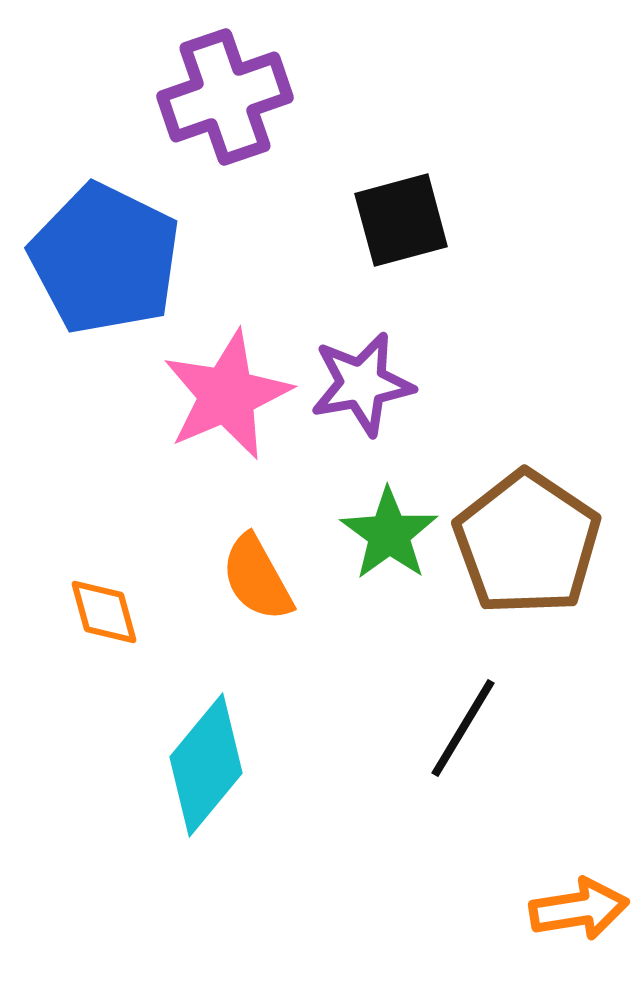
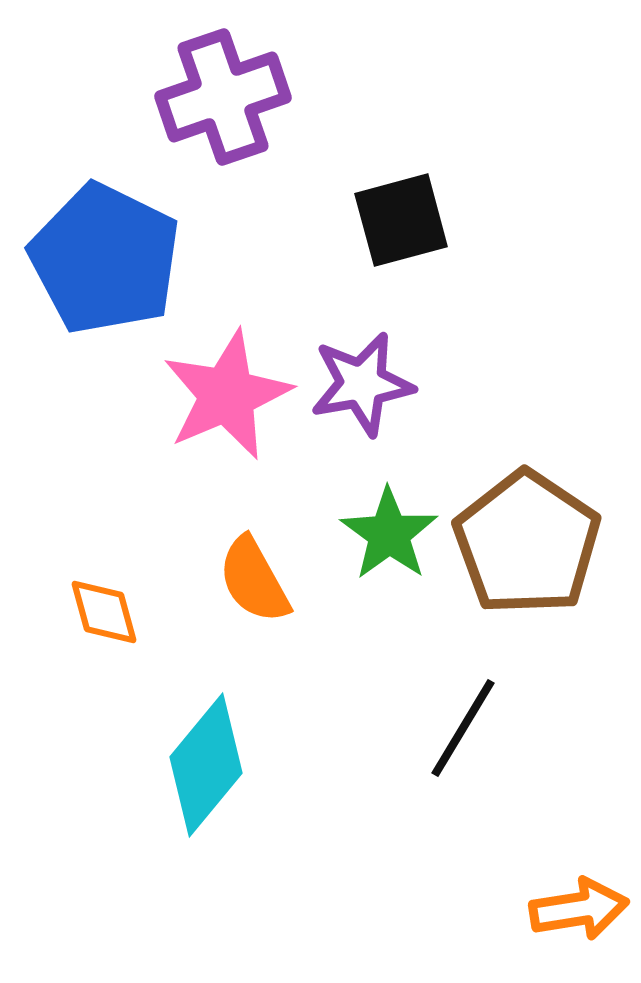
purple cross: moved 2 px left
orange semicircle: moved 3 px left, 2 px down
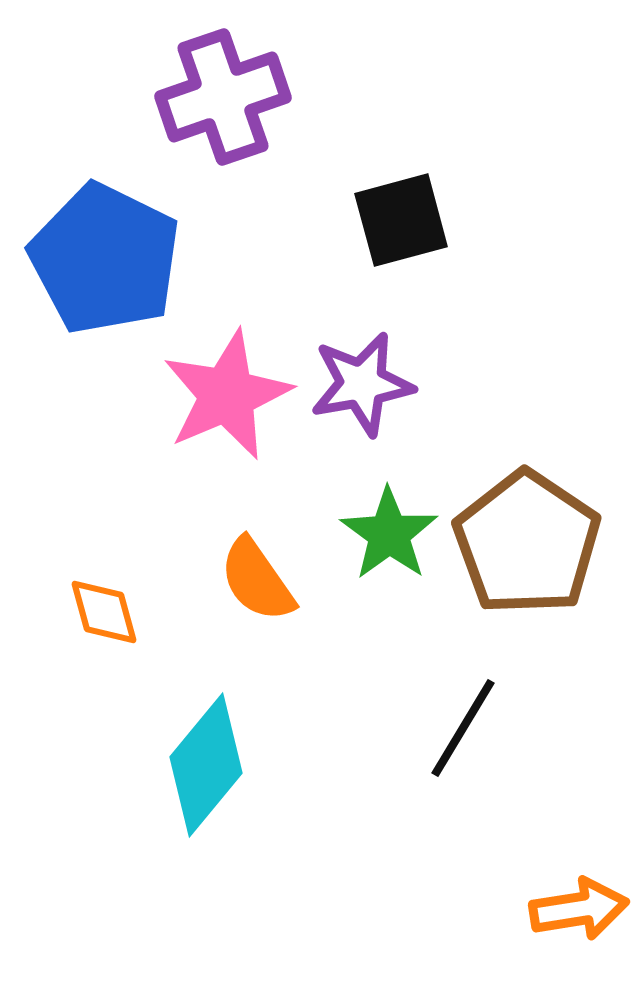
orange semicircle: moved 3 px right; rotated 6 degrees counterclockwise
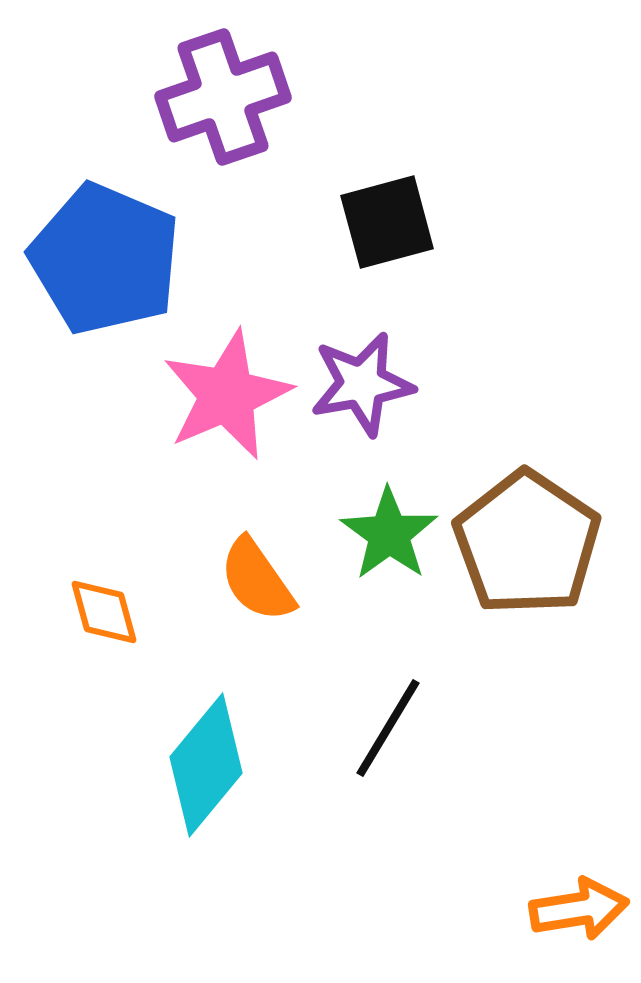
black square: moved 14 px left, 2 px down
blue pentagon: rotated 3 degrees counterclockwise
black line: moved 75 px left
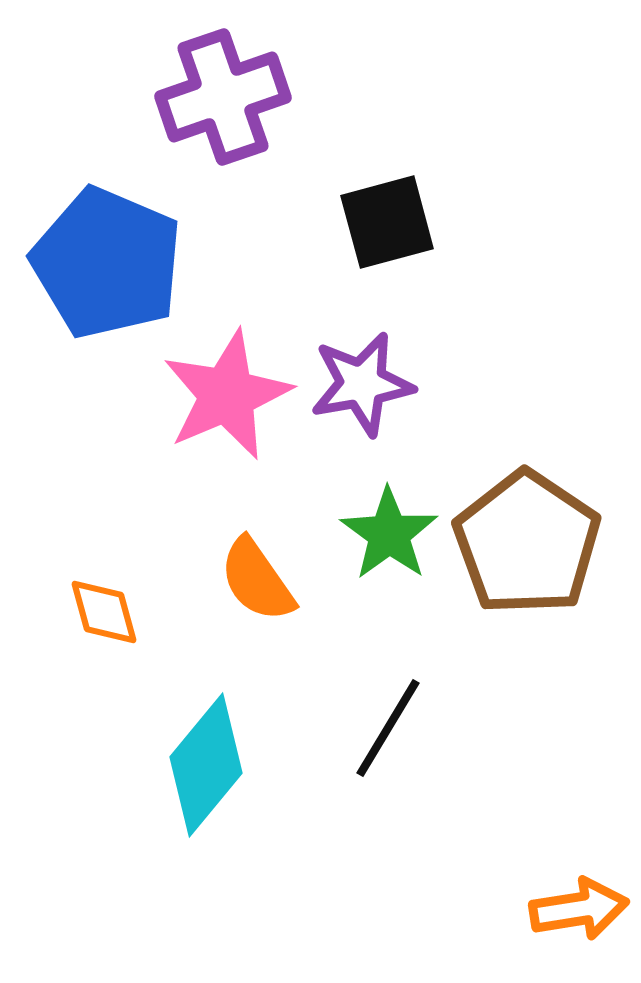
blue pentagon: moved 2 px right, 4 px down
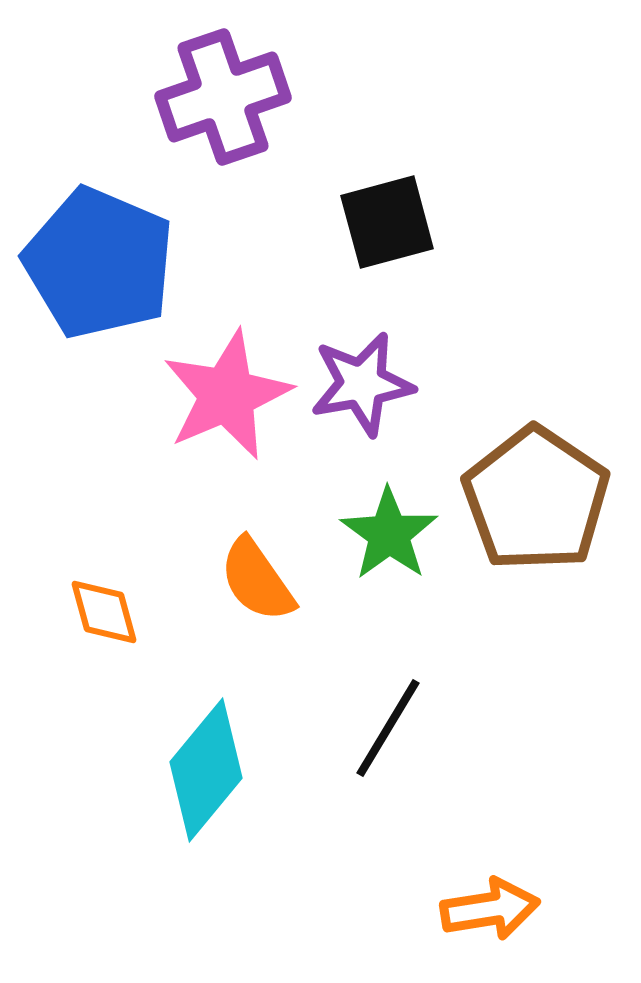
blue pentagon: moved 8 px left
brown pentagon: moved 9 px right, 44 px up
cyan diamond: moved 5 px down
orange arrow: moved 89 px left
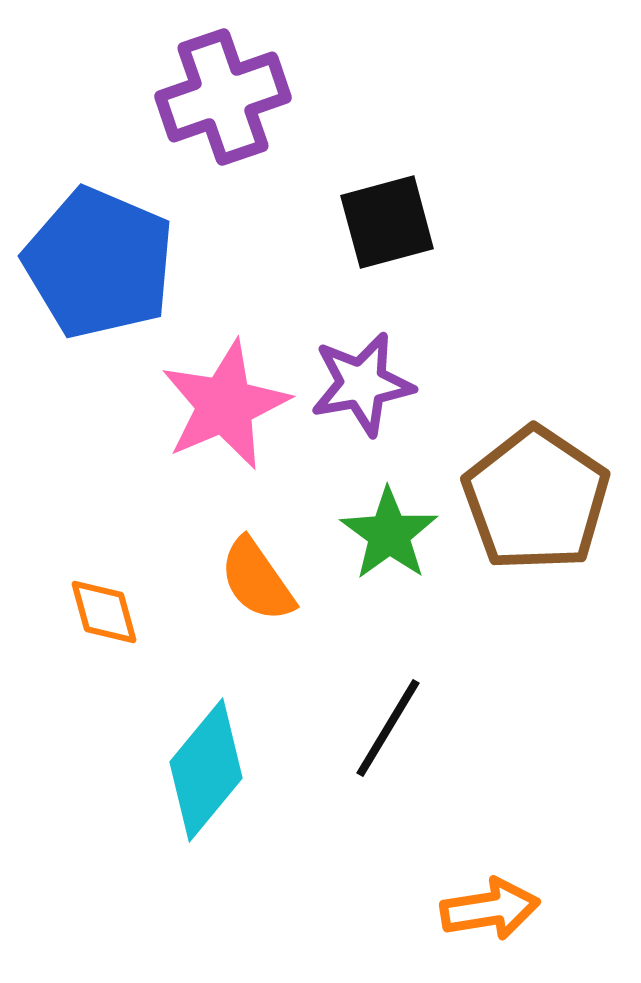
pink star: moved 2 px left, 10 px down
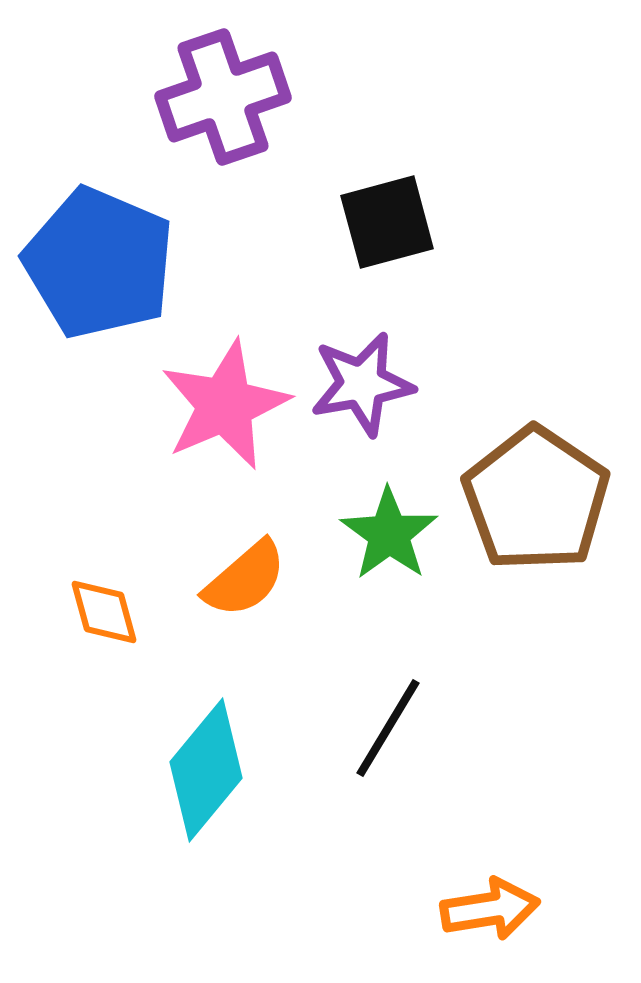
orange semicircle: moved 12 px left, 1 px up; rotated 96 degrees counterclockwise
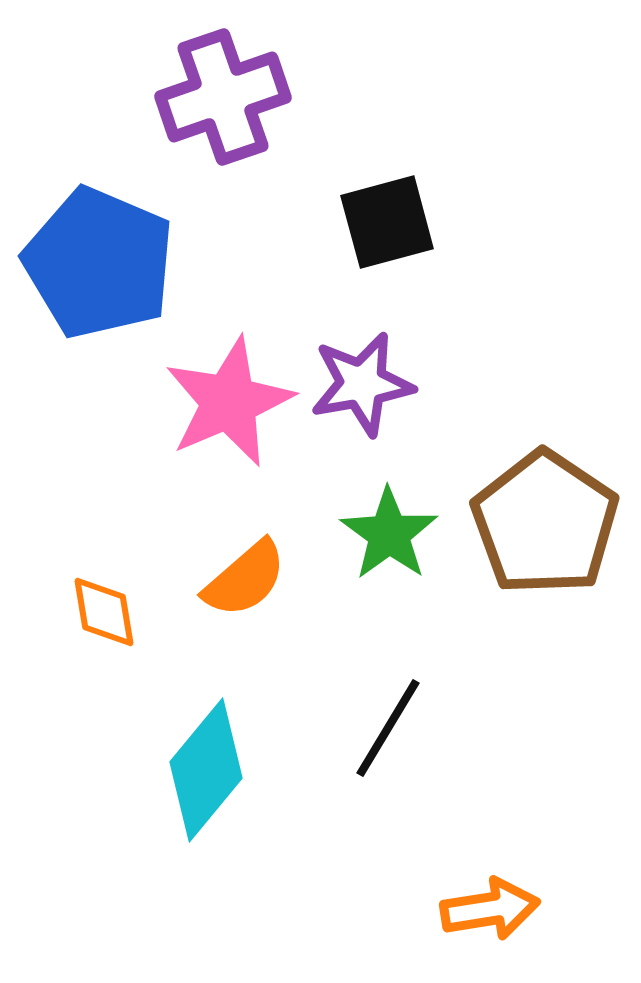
pink star: moved 4 px right, 3 px up
brown pentagon: moved 9 px right, 24 px down
orange diamond: rotated 6 degrees clockwise
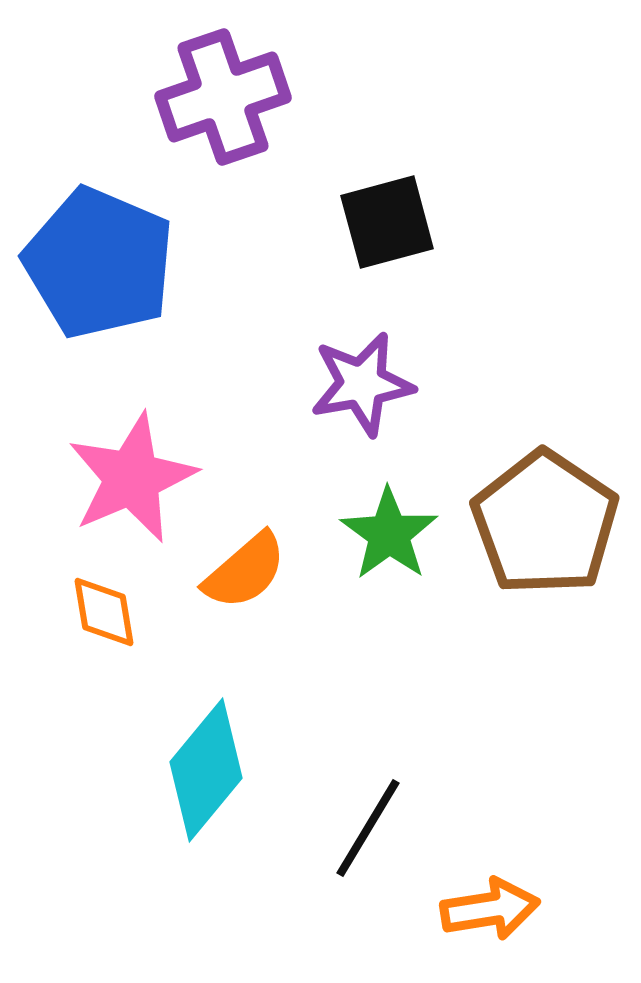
pink star: moved 97 px left, 76 px down
orange semicircle: moved 8 px up
black line: moved 20 px left, 100 px down
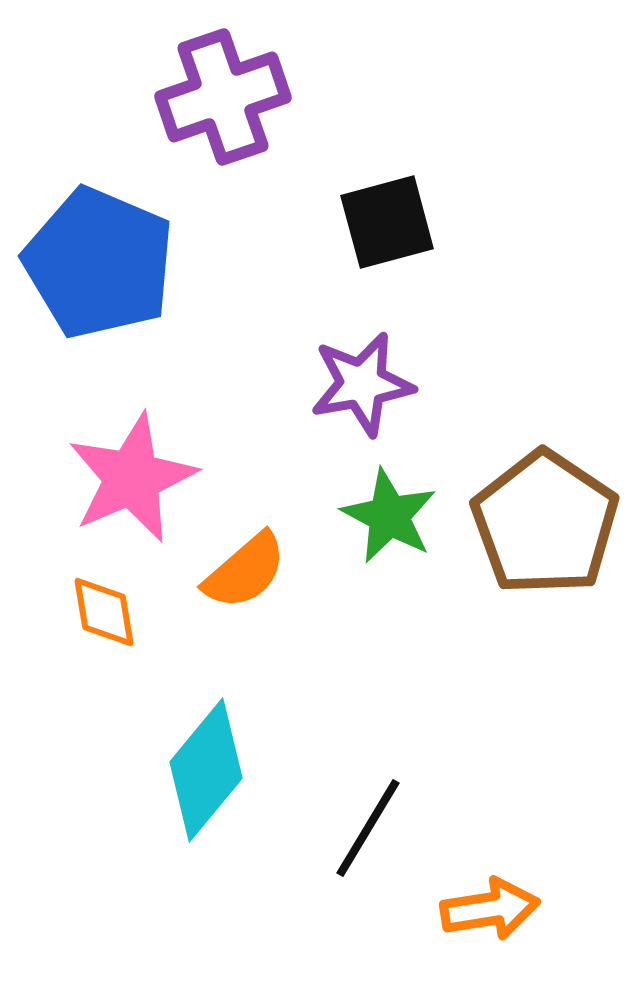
green star: moved 18 px up; rotated 8 degrees counterclockwise
